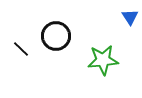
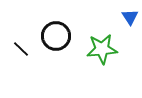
green star: moved 1 px left, 11 px up
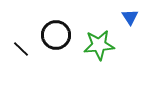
black circle: moved 1 px up
green star: moved 3 px left, 4 px up
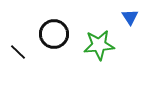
black circle: moved 2 px left, 1 px up
black line: moved 3 px left, 3 px down
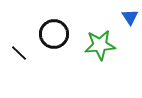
green star: moved 1 px right
black line: moved 1 px right, 1 px down
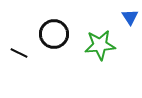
black line: rotated 18 degrees counterclockwise
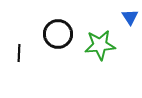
black circle: moved 4 px right
black line: rotated 66 degrees clockwise
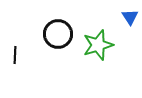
green star: moved 2 px left; rotated 12 degrees counterclockwise
black line: moved 4 px left, 2 px down
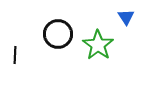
blue triangle: moved 4 px left
green star: rotated 20 degrees counterclockwise
